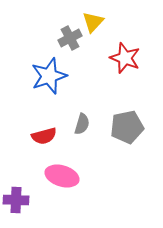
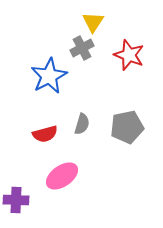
yellow triangle: rotated 10 degrees counterclockwise
gray cross: moved 12 px right, 10 px down
red star: moved 4 px right, 3 px up
blue star: rotated 9 degrees counterclockwise
red semicircle: moved 1 px right, 2 px up
pink ellipse: rotated 52 degrees counterclockwise
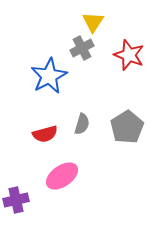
gray pentagon: rotated 20 degrees counterclockwise
purple cross: rotated 15 degrees counterclockwise
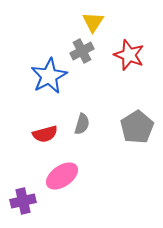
gray cross: moved 3 px down
gray pentagon: moved 10 px right
purple cross: moved 7 px right, 1 px down
